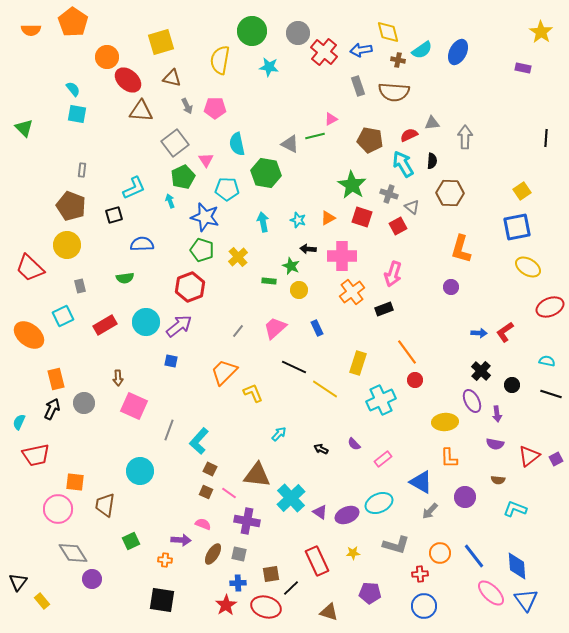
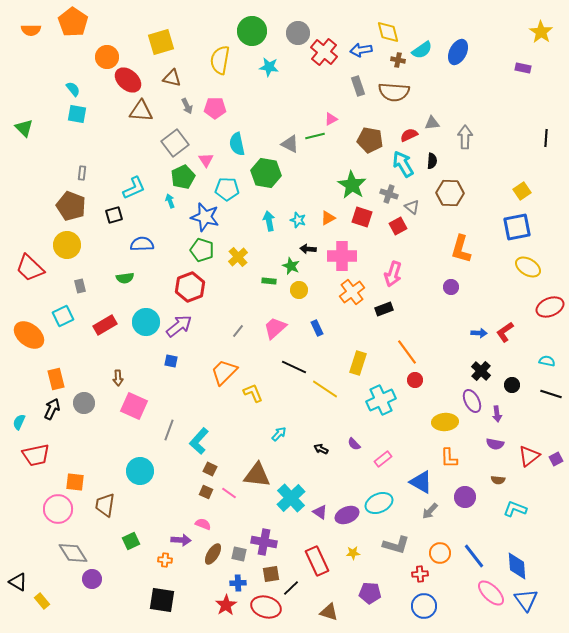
gray rectangle at (82, 170): moved 3 px down
cyan arrow at (263, 222): moved 6 px right, 1 px up
purple cross at (247, 521): moved 17 px right, 21 px down
black triangle at (18, 582): rotated 36 degrees counterclockwise
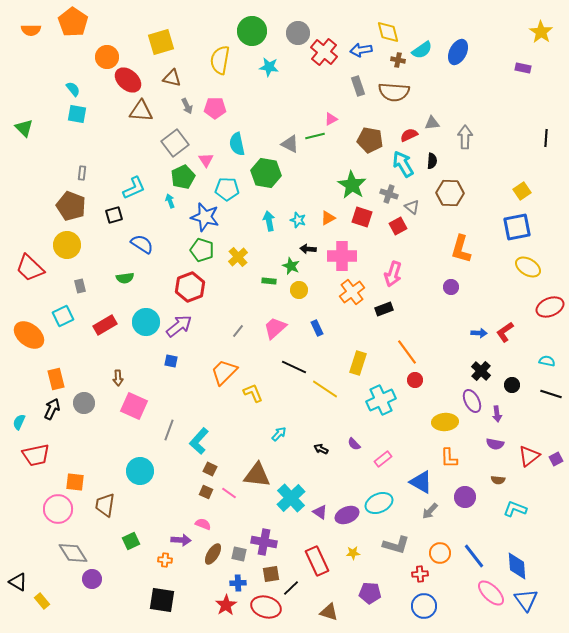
blue semicircle at (142, 244): rotated 35 degrees clockwise
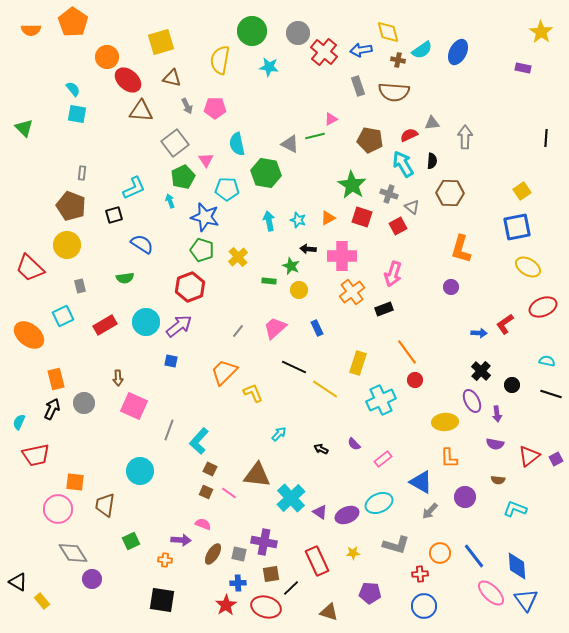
red ellipse at (550, 307): moved 7 px left
red L-shape at (505, 332): moved 8 px up
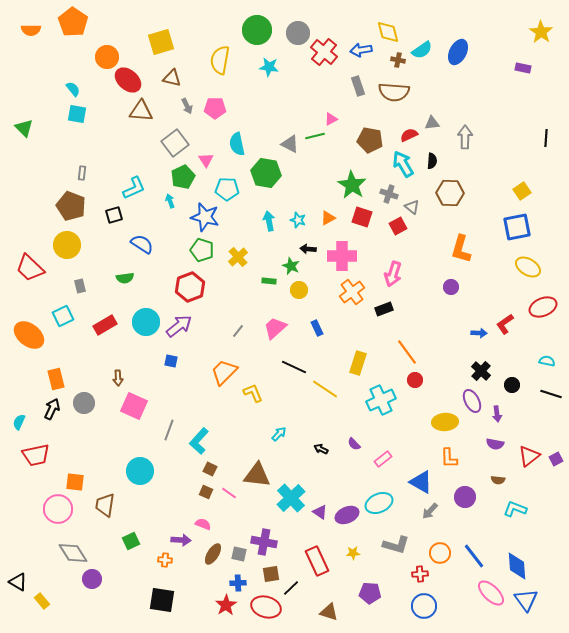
green circle at (252, 31): moved 5 px right, 1 px up
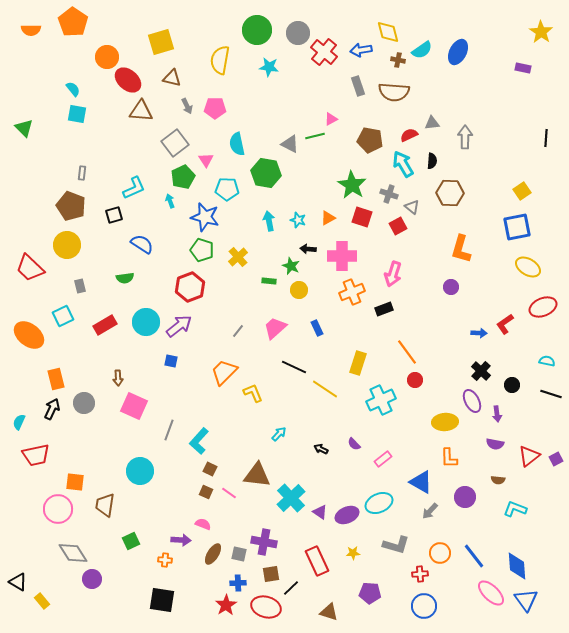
orange cross at (352, 292): rotated 15 degrees clockwise
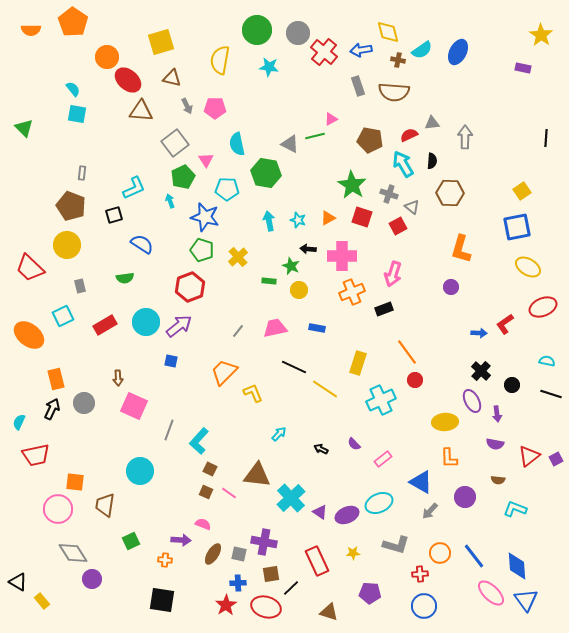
yellow star at (541, 32): moved 3 px down
pink trapezoid at (275, 328): rotated 30 degrees clockwise
blue rectangle at (317, 328): rotated 56 degrees counterclockwise
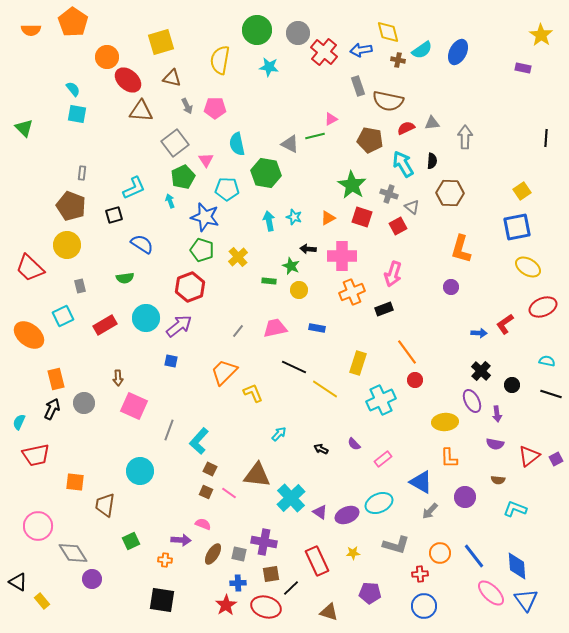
brown semicircle at (394, 92): moved 6 px left, 9 px down; rotated 8 degrees clockwise
red semicircle at (409, 135): moved 3 px left, 7 px up
cyan star at (298, 220): moved 4 px left, 3 px up
cyan circle at (146, 322): moved 4 px up
pink circle at (58, 509): moved 20 px left, 17 px down
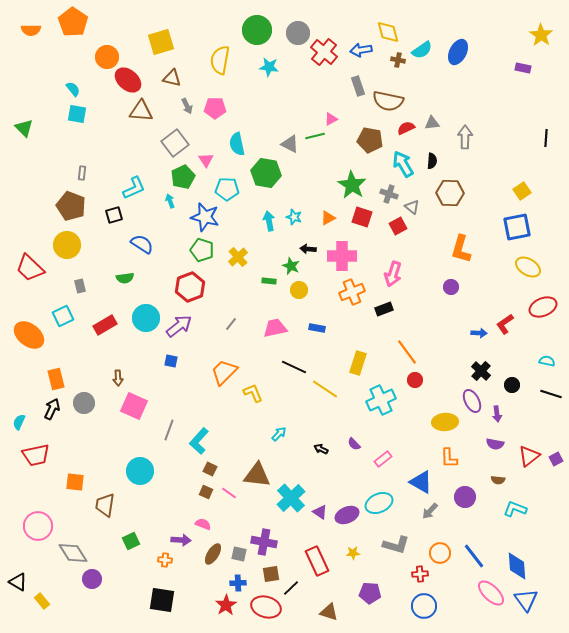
gray line at (238, 331): moved 7 px left, 7 px up
